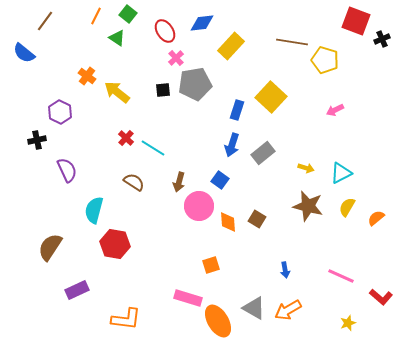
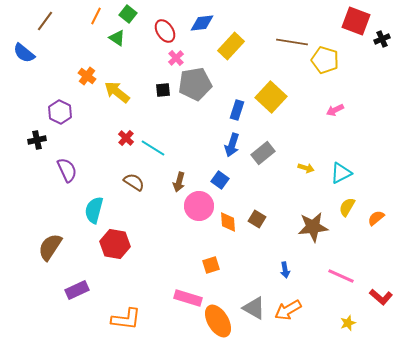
brown star at (308, 206): moved 5 px right, 21 px down; rotated 20 degrees counterclockwise
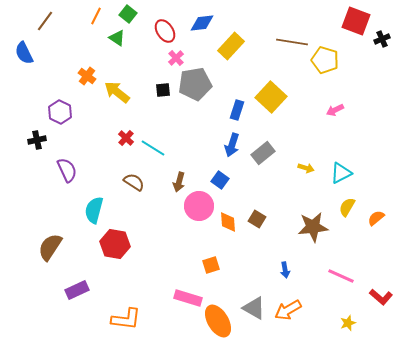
blue semicircle at (24, 53): rotated 25 degrees clockwise
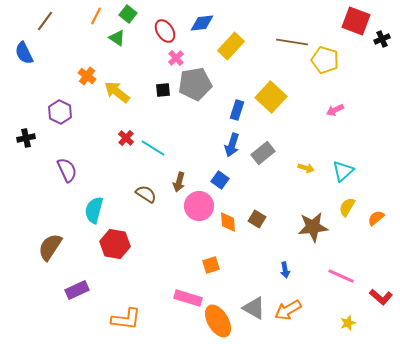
black cross at (37, 140): moved 11 px left, 2 px up
cyan triangle at (341, 173): moved 2 px right, 2 px up; rotated 15 degrees counterclockwise
brown semicircle at (134, 182): moved 12 px right, 12 px down
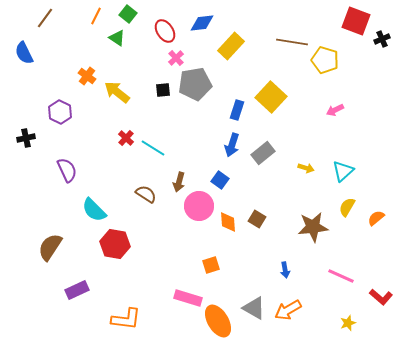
brown line at (45, 21): moved 3 px up
cyan semicircle at (94, 210): rotated 60 degrees counterclockwise
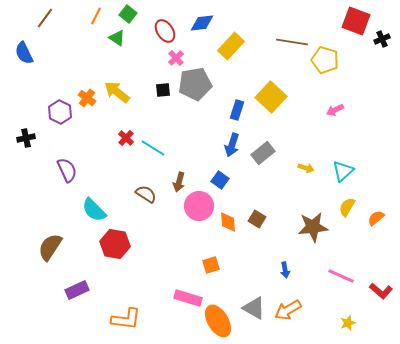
orange cross at (87, 76): moved 22 px down
red L-shape at (381, 297): moved 6 px up
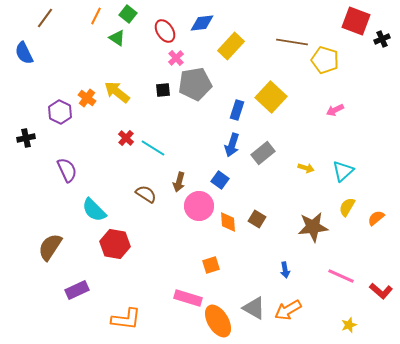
yellow star at (348, 323): moved 1 px right, 2 px down
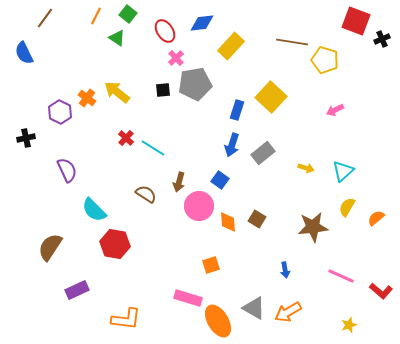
orange arrow at (288, 310): moved 2 px down
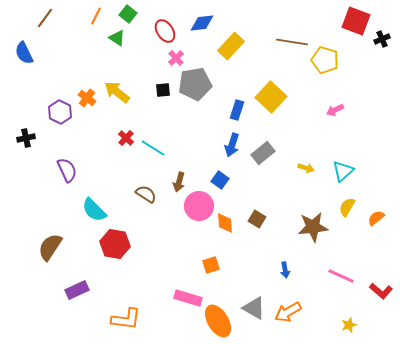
orange diamond at (228, 222): moved 3 px left, 1 px down
